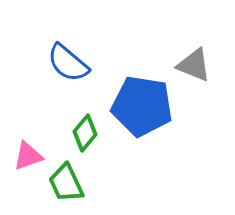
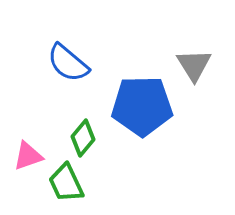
gray triangle: rotated 36 degrees clockwise
blue pentagon: rotated 10 degrees counterclockwise
green diamond: moved 2 px left, 5 px down
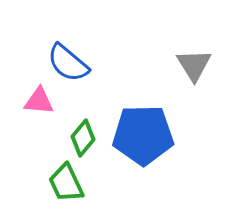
blue pentagon: moved 1 px right, 29 px down
pink triangle: moved 11 px right, 55 px up; rotated 24 degrees clockwise
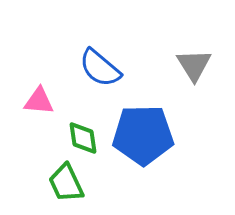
blue semicircle: moved 32 px right, 5 px down
green diamond: rotated 48 degrees counterclockwise
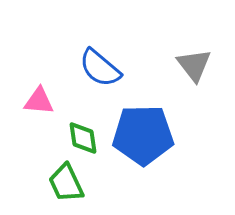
gray triangle: rotated 6 degrees counterclockwise
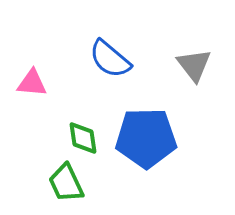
blue semicircle: moved 10 px right, 9 px up
pink triangle: moved 7 px left, 18 px up
blue pentagon: moved 3 px right, 3 px down
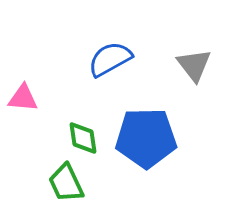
blue semicircle: rotated 111 degrees clockwise
pink triangle: moved 9 px left, 15 px down
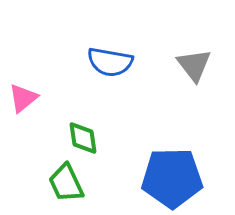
blue semicircle: moved 3 px down; rotated 141 degrees counterclockwise
pink triangle: rotated 44 degrees counterclockwise
blue pentagon: moved 26 px right, 40 px down
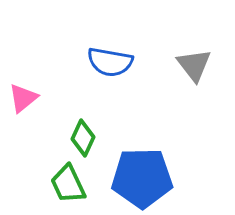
green diamond: rotated 33 degrees clockwise
blue pentagon: moved 30 px left
green trapezoid: moved 2 px right, 1 px down
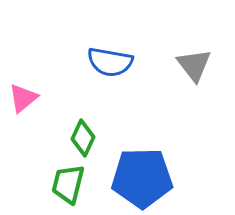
green trapezoid: rotated 39 degrees clockwise
